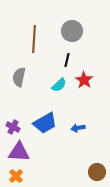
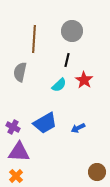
gray semicircle: moved 1 px right, 5 px up
blue arrow: rotated 16 degrees counterclockwise
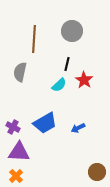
black line: moved 4 px down
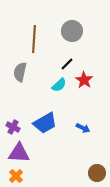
black line: rotated 32 degrees clockwise
blue arrow: moved 5 px right; rotated 128 degrees counterclockwise
purple triangle: moved 1 px down
brown circle: moved 1 px down
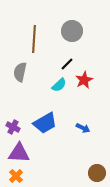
red star: rotated 12 degrees clockwise
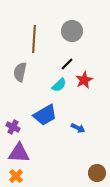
blue trapezoid: moved 8 px up
blue arrow: moved 5 px left
